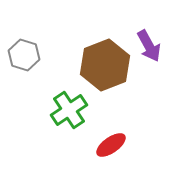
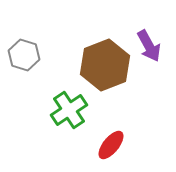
red ellipse: rotated 16 degrees counterclockwise
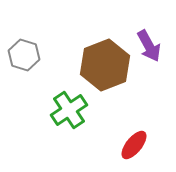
red ellipse: moved 23 px right
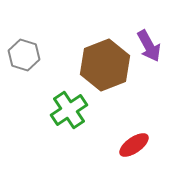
red ellipse: rotated 16 degrees clockwise
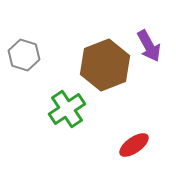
green cross: moved 2 px left, 1 px up
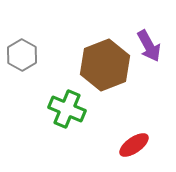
gray hexagon: moved 2 px left; rotated 12 degrees clockwise
green cross: rotated 33 degrees counterclockwise
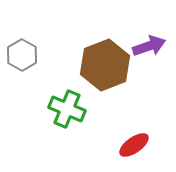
purple arrow: rotated 80 degrees counterclockwise
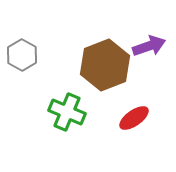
green cross: moved 3 px down
red ellipse: moved 27 px up
